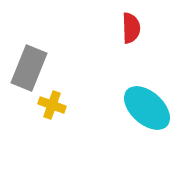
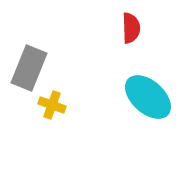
cyan ellipse: moved 1 px right, 11 px up
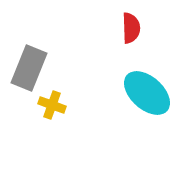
cyan ellipse: moved 1 px left, 4 px up
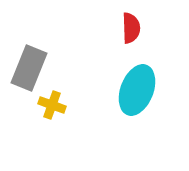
cyan ellipse: moved 10 px left, 3 px up; rotated 69 degrees clockwise
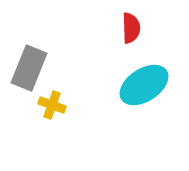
cyan ellipse: moved 7 px right, 5 px up; rotated 36 degrees clockwise
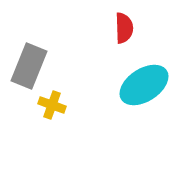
red semicircle: moved 7 px left
gray rectangle: moved 2 px up
